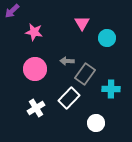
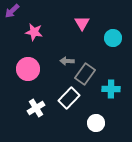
cyan circle: moved 6 px right
pink circle: moved 7 px left
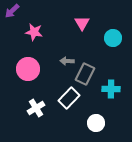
gray rectangle: rotated 10 degrees counterclockwise
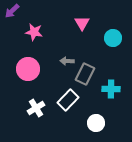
white rectangle: moved 1 px left, 2 px down
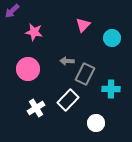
pink triangle: moved 1 px right, 2 px down; rotated 14 degrees clockwise
cyan circle: moved 1 px left
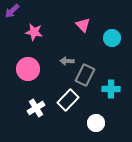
pink triangle: rotated 28 degrees counterclockwise
gray rectangle: moved 1 px down
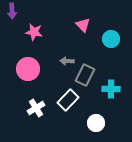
purple arrow: rotated 49 degrees counterclockwise
cyan circle: moved 1 px left, 1 px down
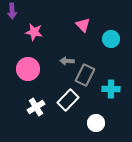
white cross: moved 1 px up
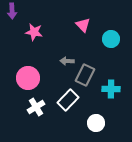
pink circle: moved 9 px down
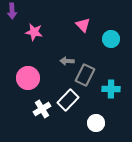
white cross: moved 6 px right, 2 px down
